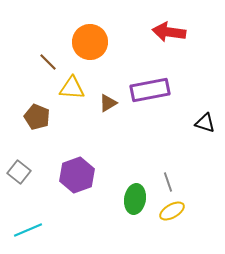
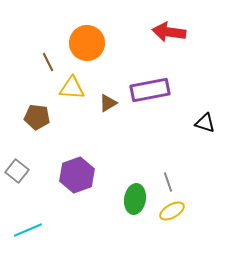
orange circle: moved 3 px left, 1 px down
brown line: rotated 18 degrees clockwise
brown pentagon: rotated 15 degrees counterclockwise
gray square: moved 2 px left, 1 px up
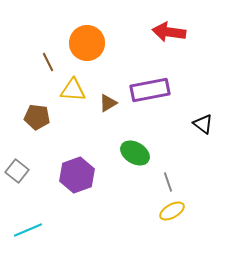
yellow triangle: moved 1 px right, 2 px down
black triangle: moved 2 px left, 1 px down; rotated 20 degrees clockwise
green ellipse: moved 46 px up; rotated 68 degrees counterclockwise
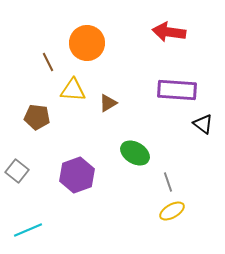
purple rectangle: moved 27 px right; rotated 15 degrees clockwise
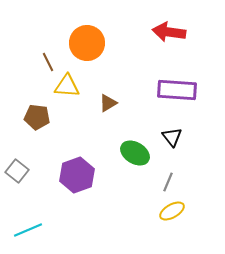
yellow triangle: moved 6 px left, 4 px up
black triangle: moved 31 px left, 13 px down; rotated 15 degrees clockwise
gray line: rotated 42 degrees clockwise
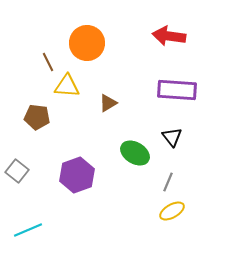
red arrow: moved 4 px down
